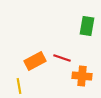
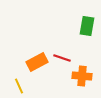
orange rectangle: moved 2 px right, 1 px down
yellow line: rotated 14 degrees counterclockwise
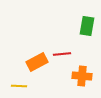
red line: moved 4 px up; rotated 24 degrees counterclockwise
yellow line: rotated 63 degrees counterclockwise
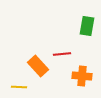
orange rectangle: moved 1 px right, 4 px down; rotated 75 degrees clockwise
yellow line: moved 1 px down
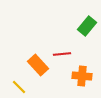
green rectangle: rotated 30 degrees clockwise
orange rectangle: moved 1 px up
yellow line: rotated 42 degrees clockwise
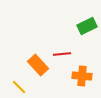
green rectangle: rotated 24 degrees clockwise
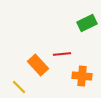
green rectangle: moved 3 px up
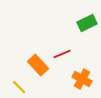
red line: rotated 18 degrees counterclockwise
orange cross: moved 3 px down; rotated 24 degrees clockwise
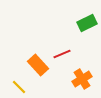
orange cross: rotated 30 degrees clockwise
